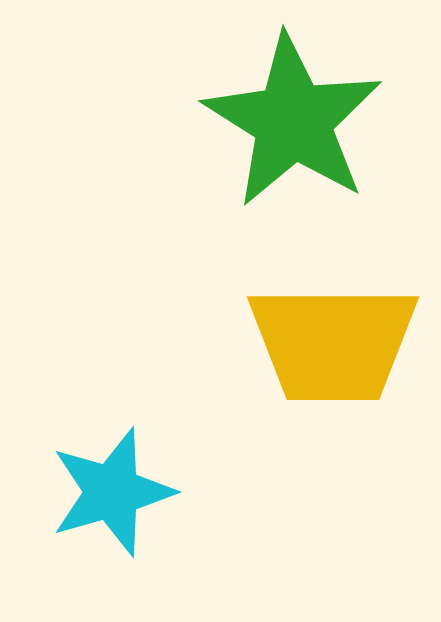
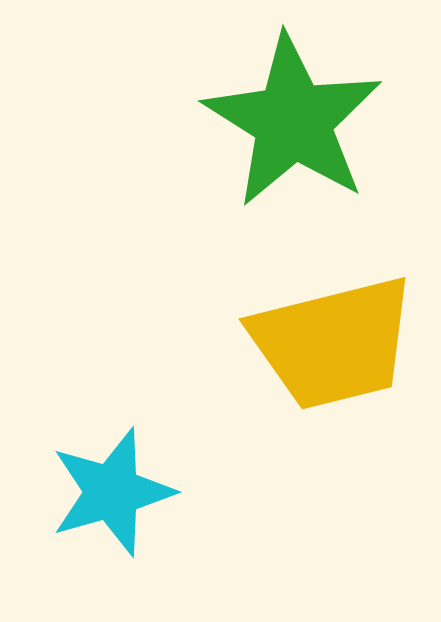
yellow trapezoid: rotated 14 degrees counterclockwise
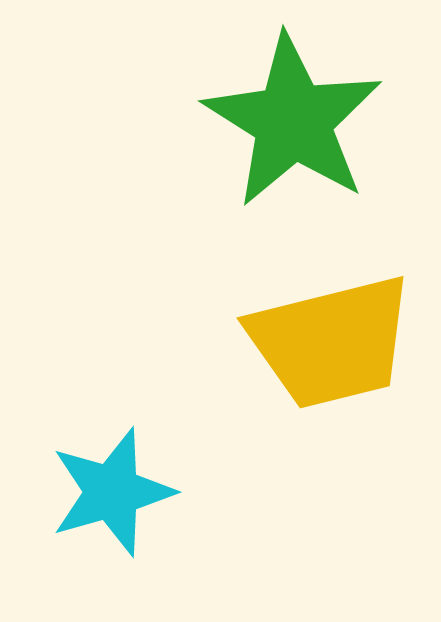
yellow trapezoid: moved 2 px left, 1 px up
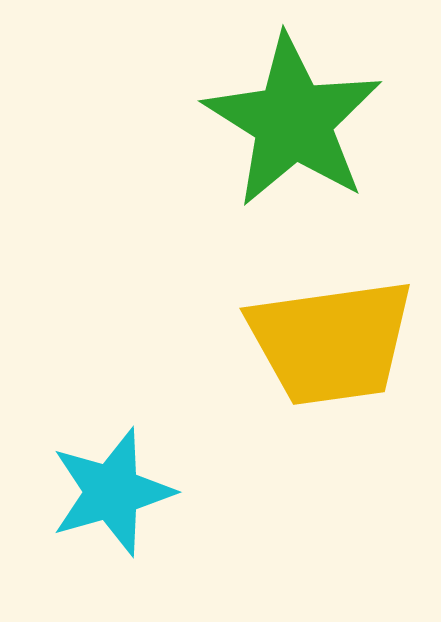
yellow trapezoid: rotated 6 degrees clockwise
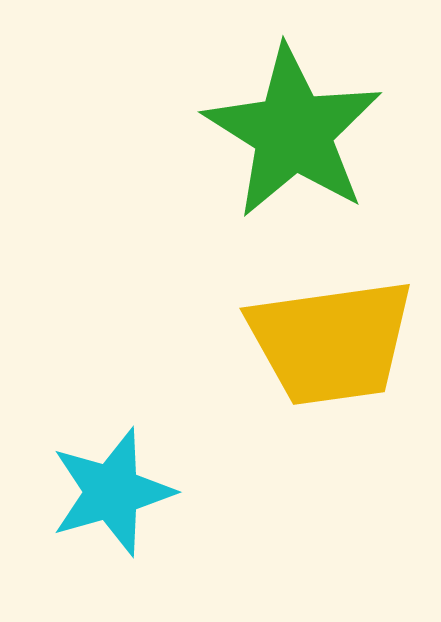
green star: moved 11 px down
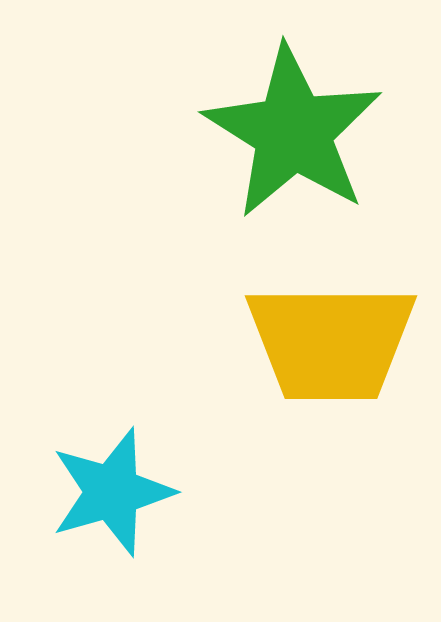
yellow trapezoid: rotated 8 degrees clockwise
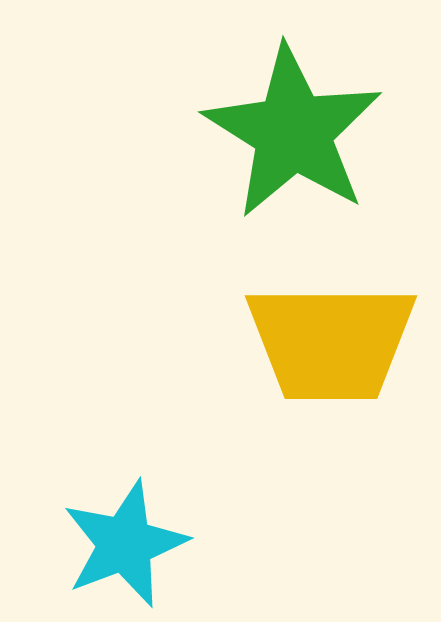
cyan star: moved 13 px right, 52 px down; rotated 5 degrees counterclockwise
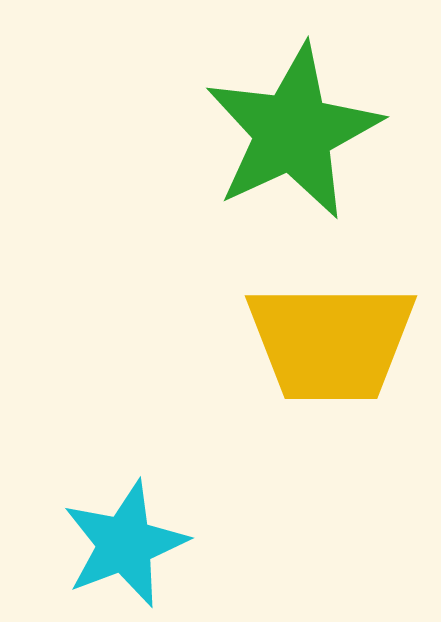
green star: rotated 15 degrees clockwise
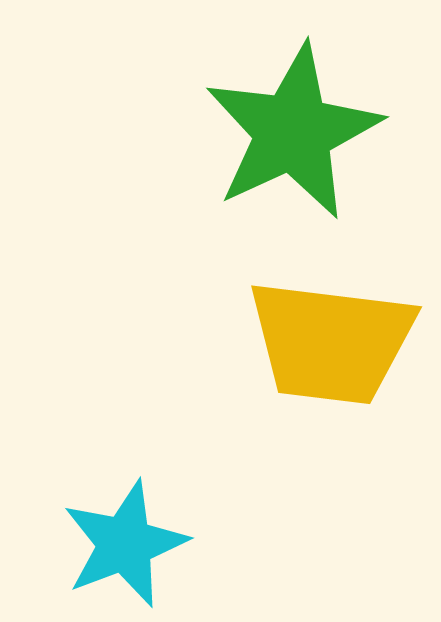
yellow trapezoid: rotated 7 degrees clockwise
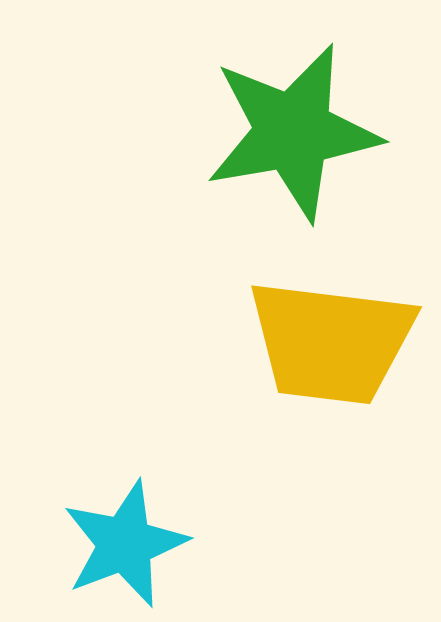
green star: rotated 15 degrees clockwise
